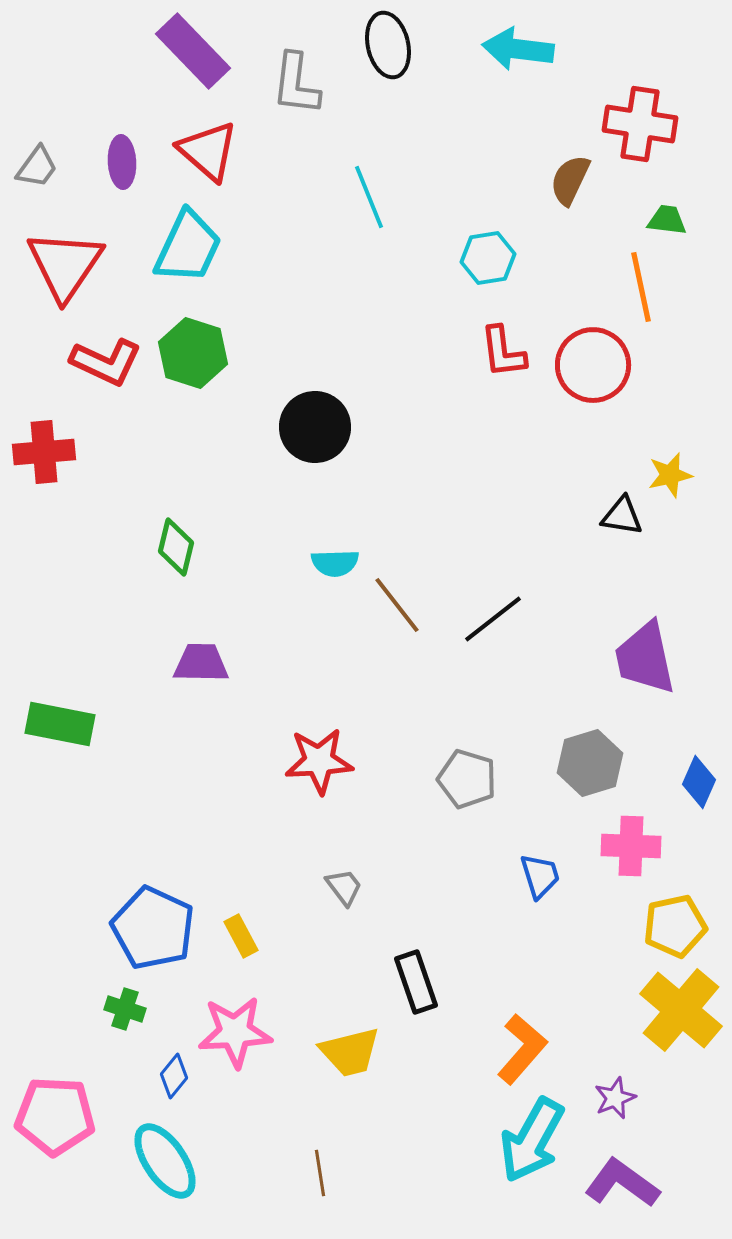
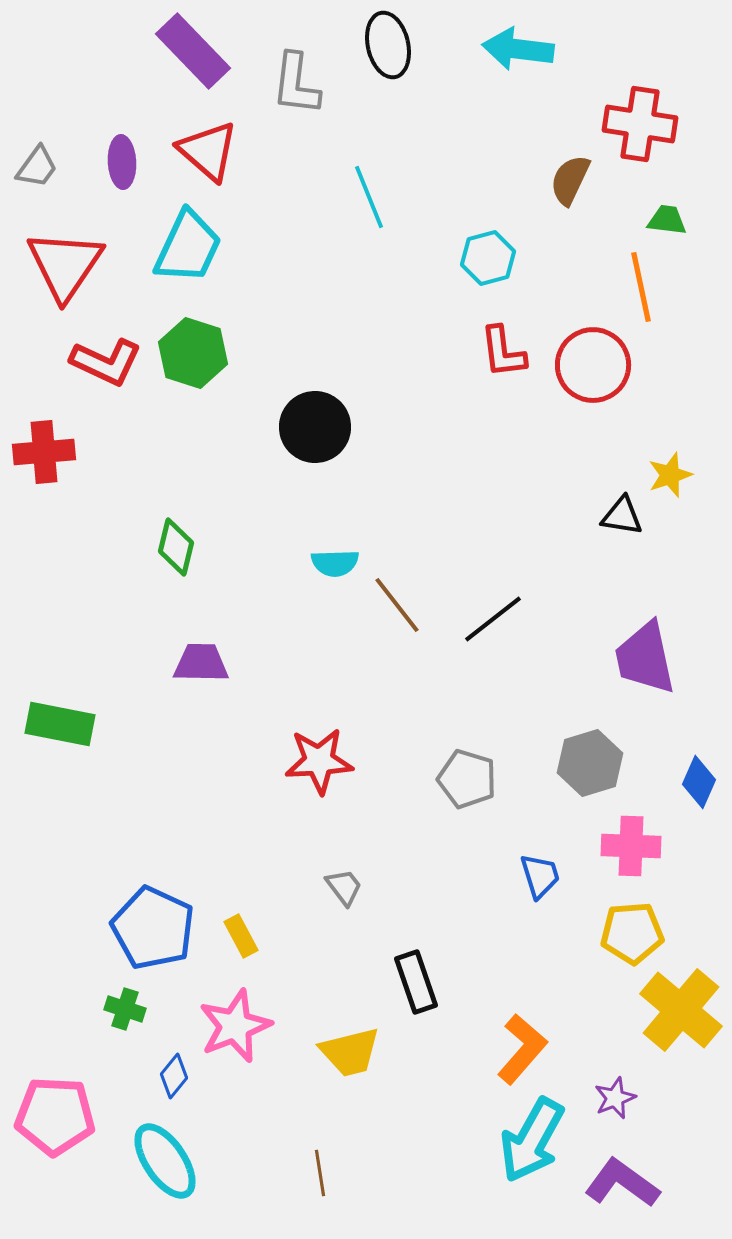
cyan hexagon at (488, 258): rotated 6 degrees counterclockwise
yellow star at (670, 475): rotated 6 degrees counterclockwise
yellow pentagon at (675, 926): moved 43 px left, 7 px down; rotated 8 degrees clockwise
pink star at (235, 1032): moved 6 px up; rotated 18 degrees counterclockwise
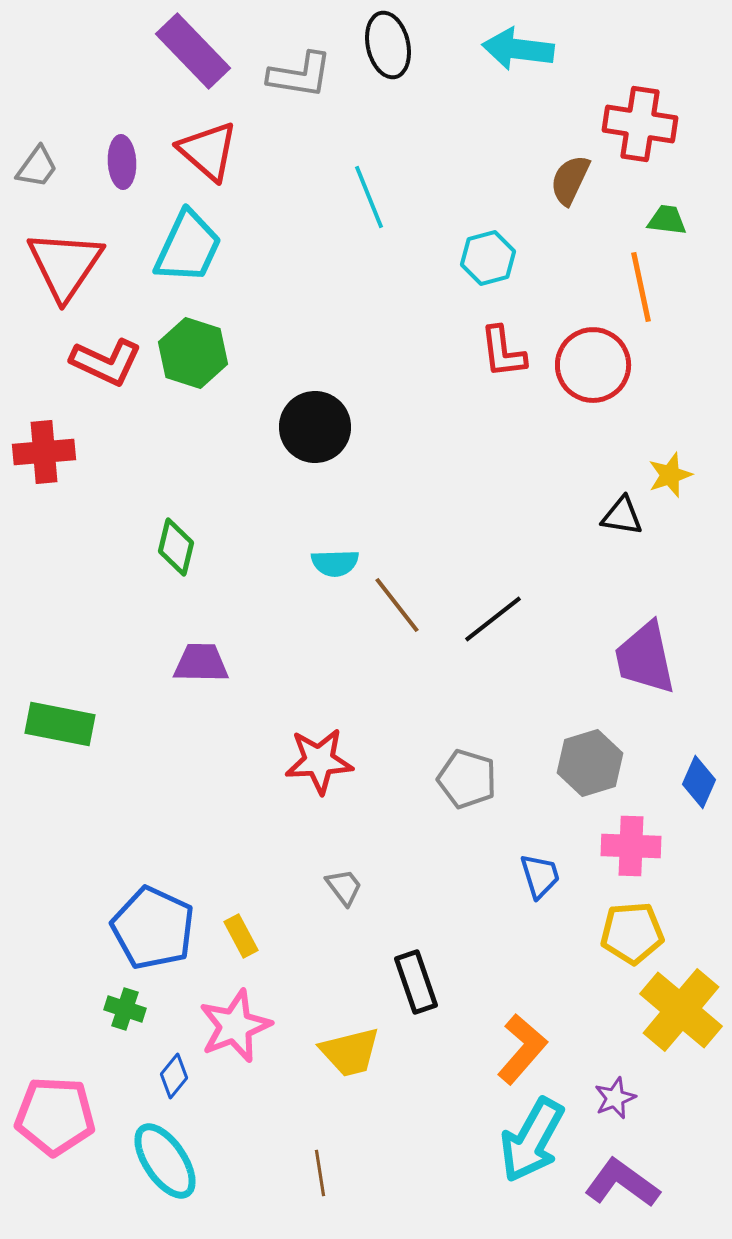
gray L-shape at (296, 84): moved 4 px right, 9 px up; rotated 88 degrees counterclockwise
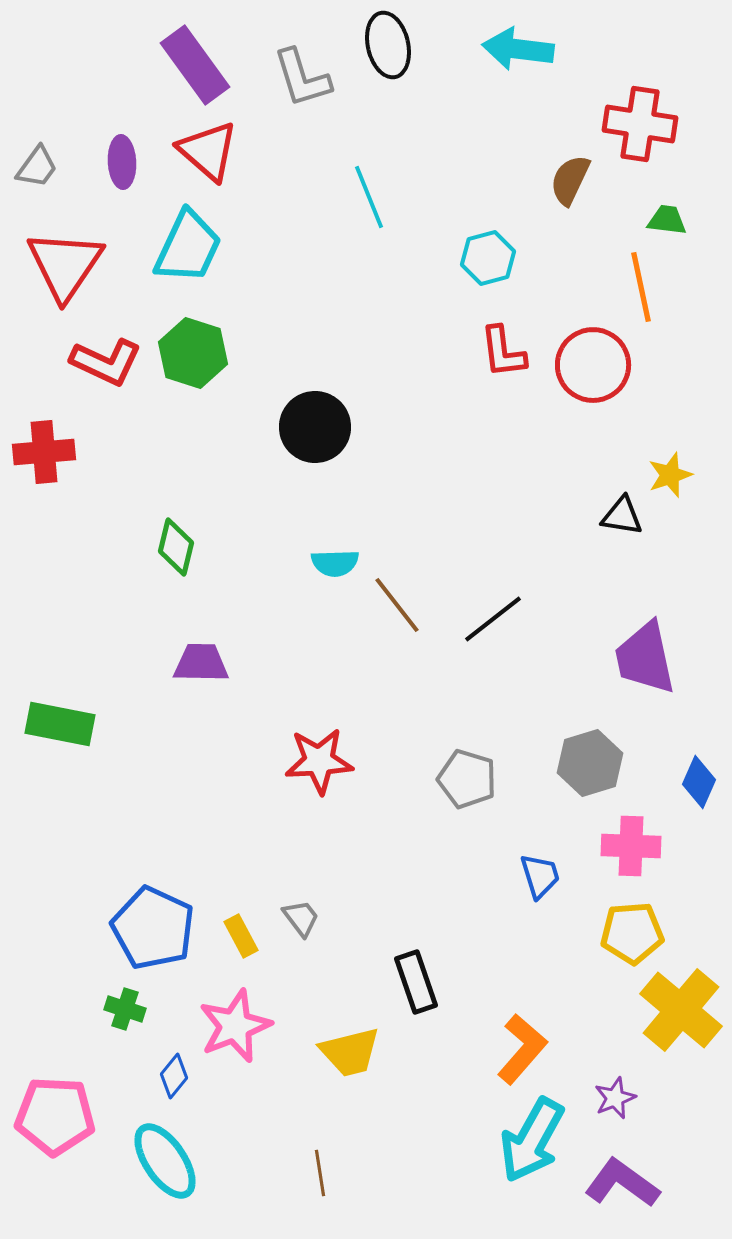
purple rectangle at (193, 51): moved 2 px right, 14 px down; rotated 8 degrees clockwise
gray L-shape at (300, 75): moved 2 px right, 3 px down; rotated 64 degrees clockwise
gray trapezoid at (344, 887): moved 43 px left, 31 px down
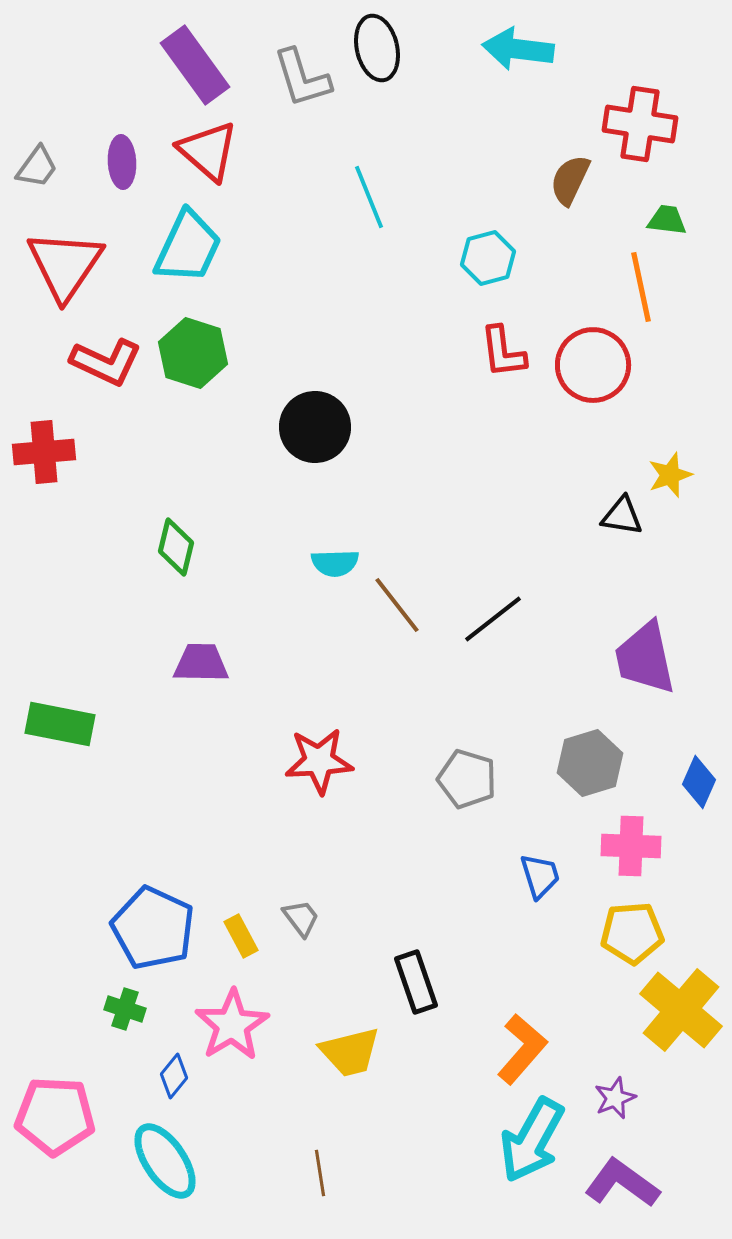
black ellipse at (388, 45): moved 11 px left, 3 px down
pink star at (235, 1026): moved 3 px left, 1 px up; rotated 10 degrees counterclockwise
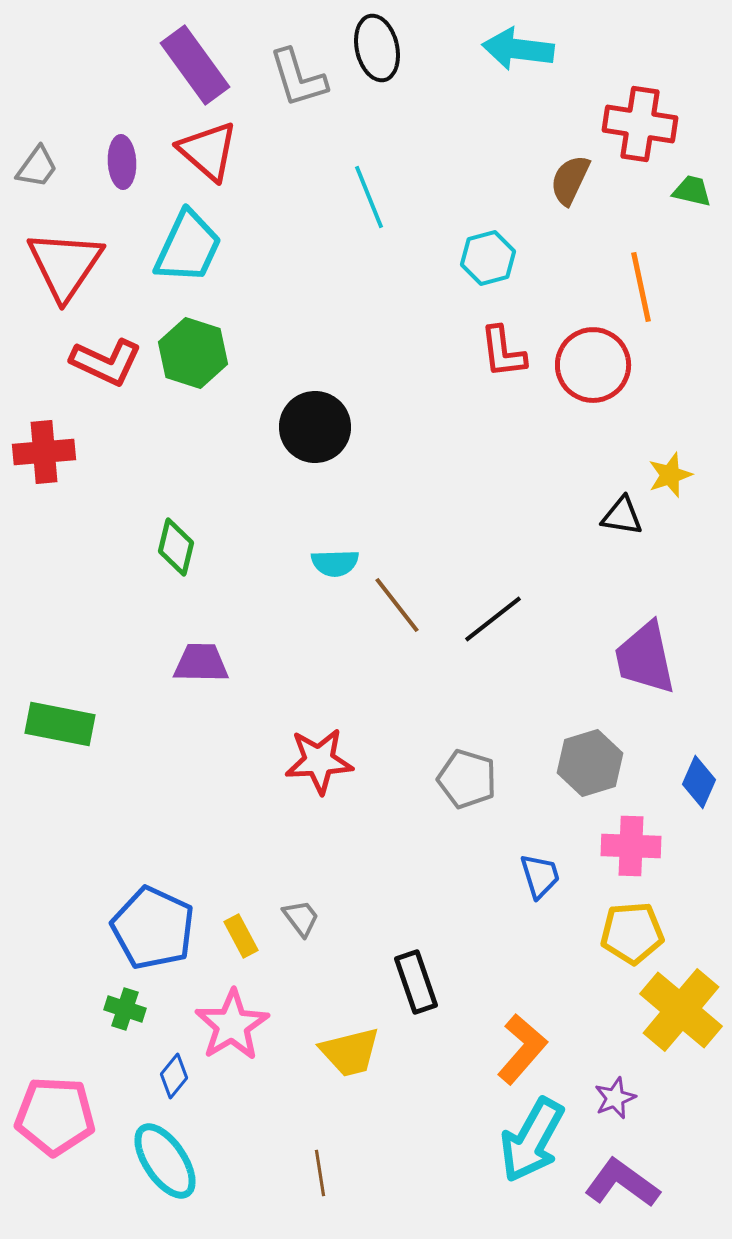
gray L-shape at (302, 78): moved 4 px left
green trapezoid at (667, 220): moved 25 px right, 29 px up; rotated 6 degrees clockwise
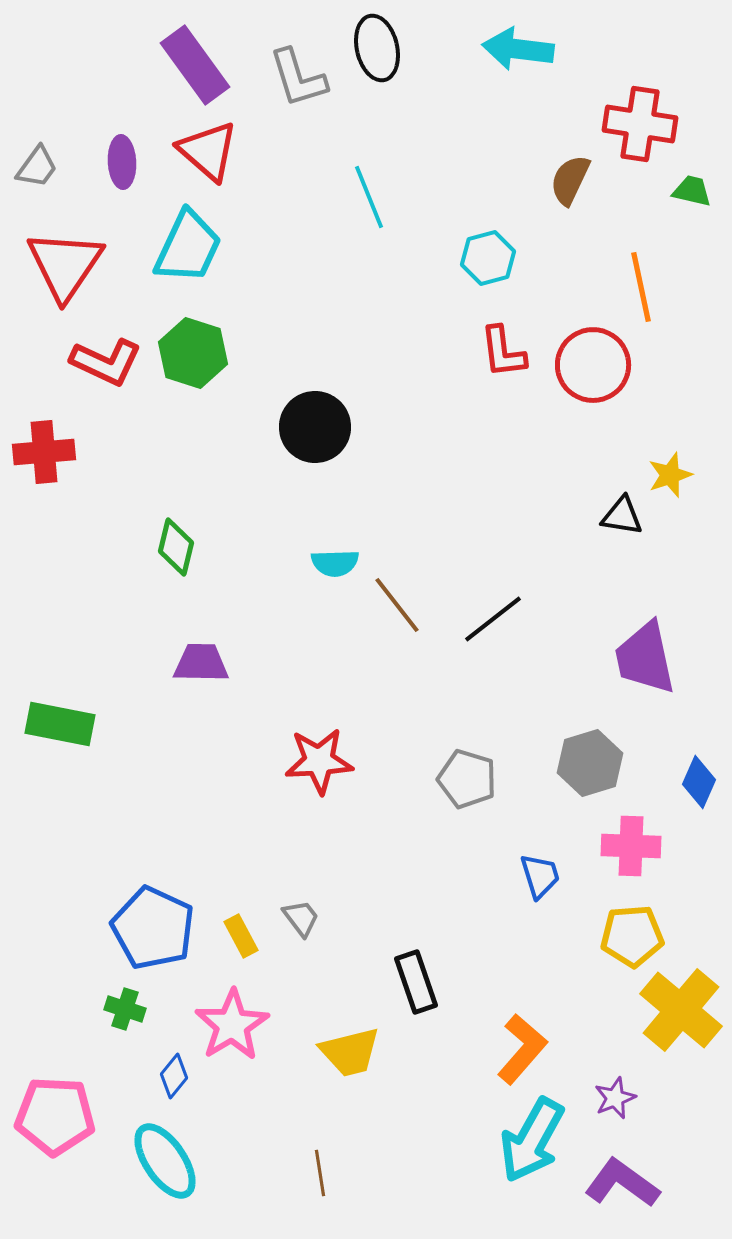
yellow pentagon at (632, 933): moved 3 px down
